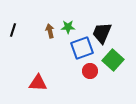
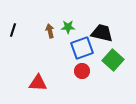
black trapezoid: rotated 80 degrees clockwise
red circle: moved 8 px left
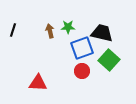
green square: moved 4 px left
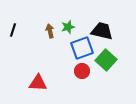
green star: rotated 16 degrees counterclockwise
black trapezoid: moved 2 px up
green square: moved 3 px left
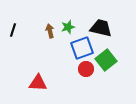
black trapezoid: moved 1 px left, 3 px up
green square: rotated 10 degrees clockwise
red circle: moved 4 px right, 2 px up
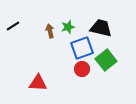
black line: moved 4 px up; rotated 40 degrees clockwise
red circle: moved 4 px left
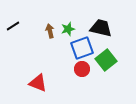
green star: moved 2 px down
red triangle: rotated 18 degrees clockwise
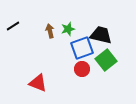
black trapezoid: moved 7 px down
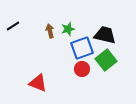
black trapezoid: moved 4 px right
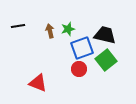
black line: moved 5 px right; rotated 24 degrees clockwise
red circle: moved 3 px left
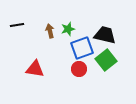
black line: moved 1 px left, 1 px up
red triangle: moved 3 px left, 14 px up; rotated 12 degrees counterclockwise
